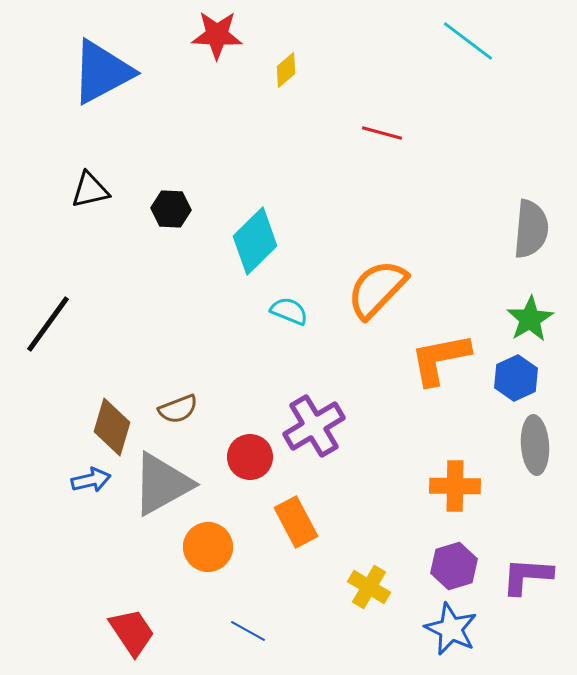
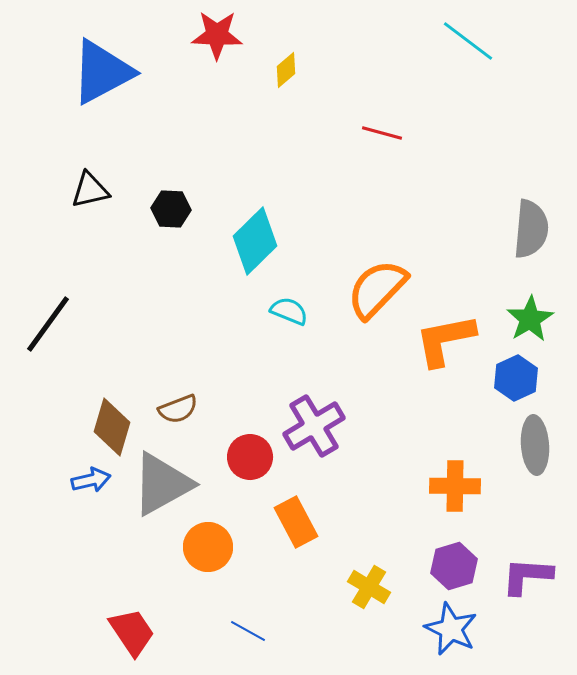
orange L-shape: moved 5 px right, 19 px up
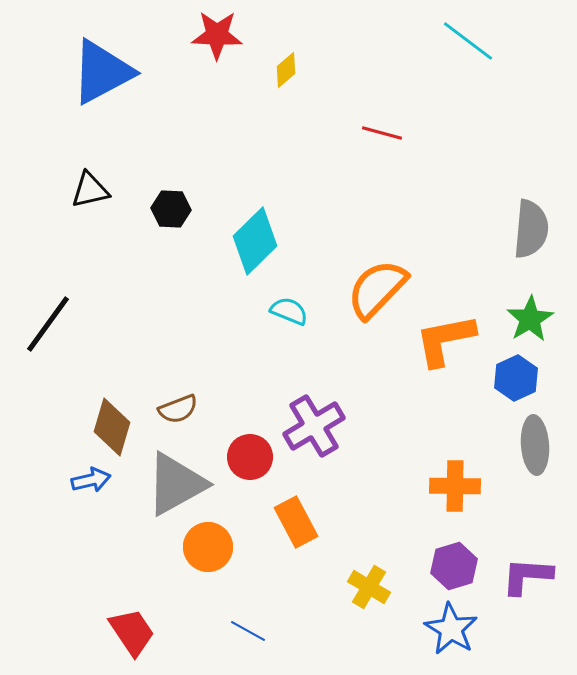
gray triangle: moved 14 px right
blue star: rotated 6 degrees clockwise
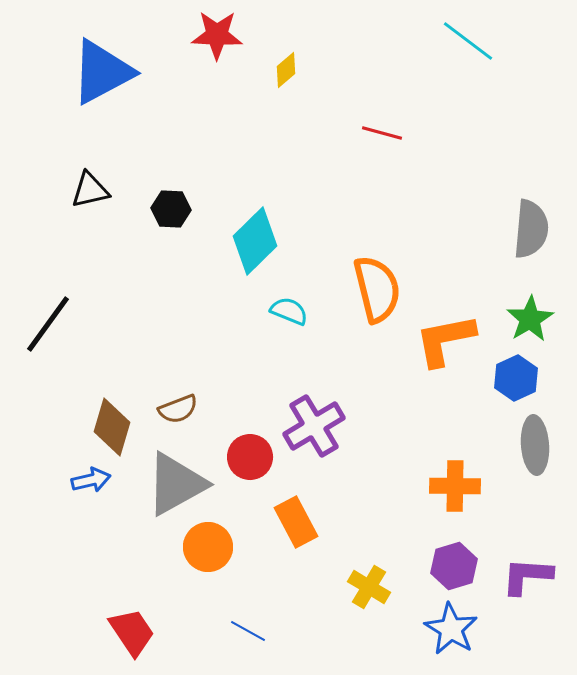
orange semicircle: rotated 122 degrees clockwise
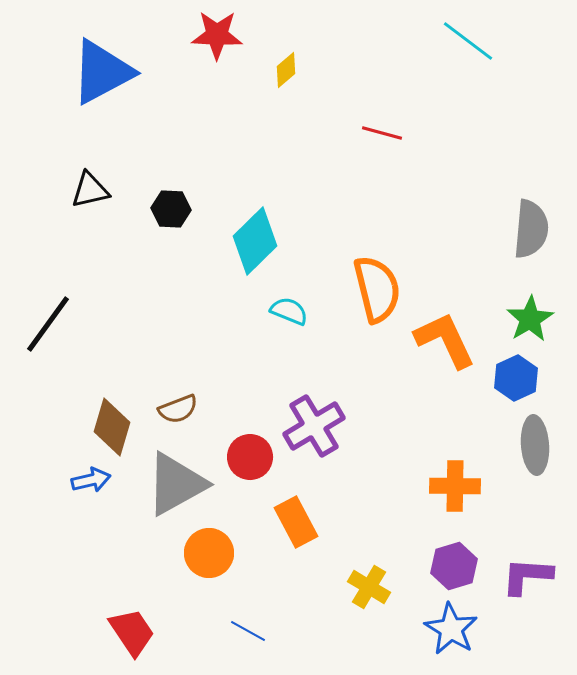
orange L-shape: rotated 76 degrees clockwise
orange circle: moved 1 px right, 6 px down
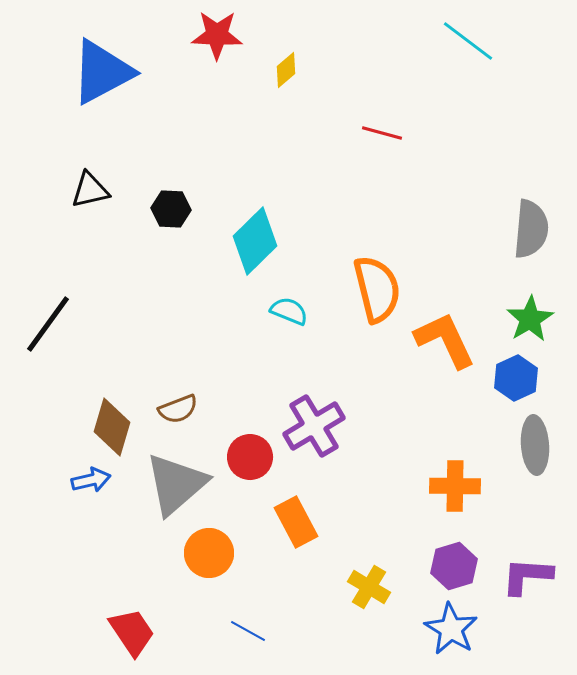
gray triangle: rotated 12 degrees counterclockwise
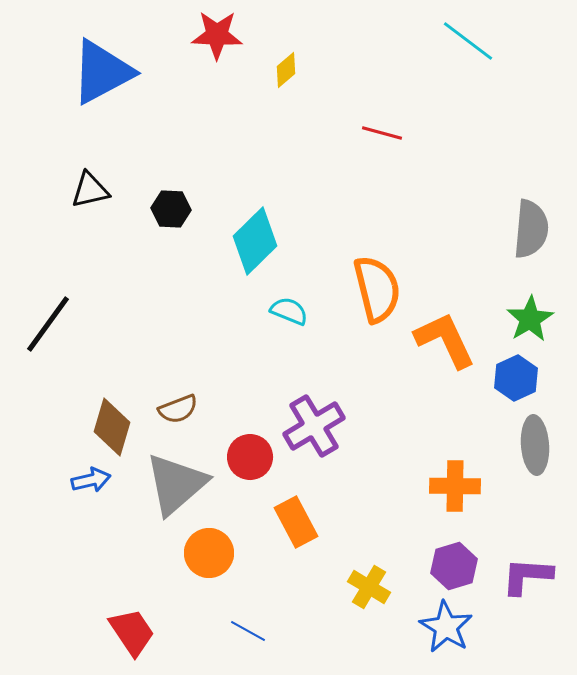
blue star: moved 5 px left, 2 px up
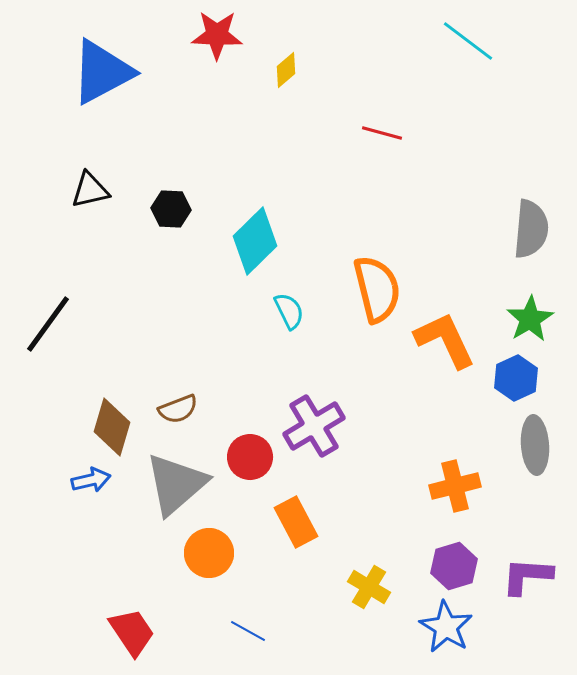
cyan semicircle: rotated 42 degrees clockwise
orange cross: rotated 15 degrees counterclockwise
